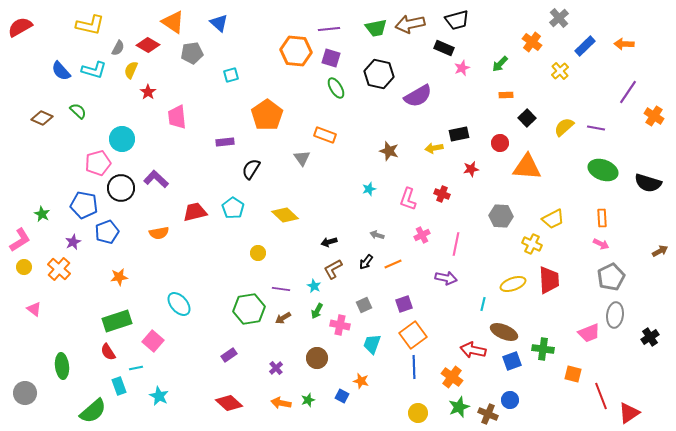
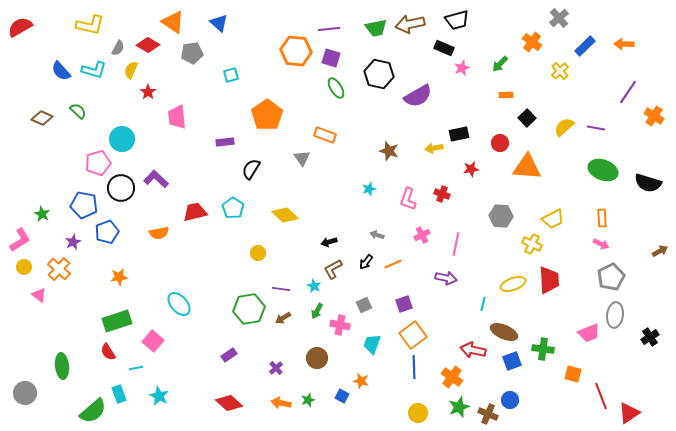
pink triangle at (34, 309): moved 5 px right, 14 px up
cyan rectangle at (119, 386): moved 8 px down
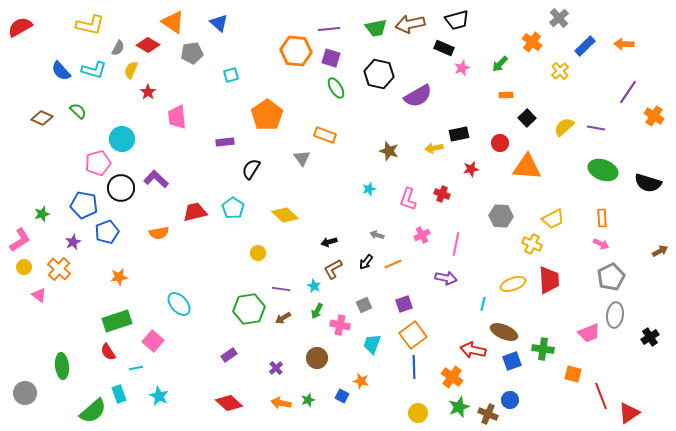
green star at (42, 214): rotated 28 degrees clockwise
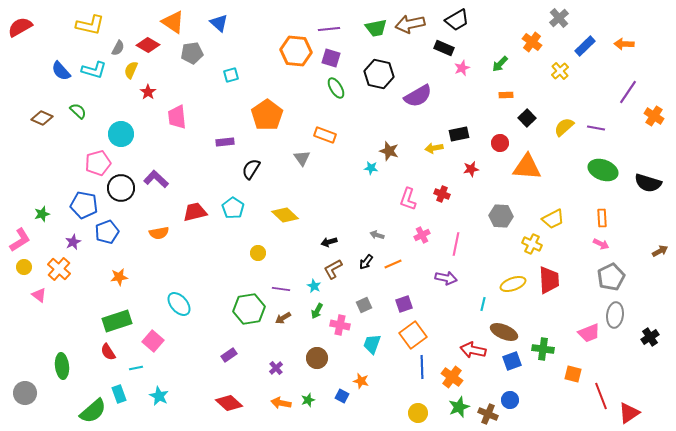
black trapezoid at (457, 20): rotated 15 degrees counterclockwise
cyan circle at (122, 139): moved 1 px left, 5 px up
cyan star at (369, 189): moved 2 px right, 21 px up; rotated 24 degrees clockwise
blue line at (414, 367): moved 8 px right
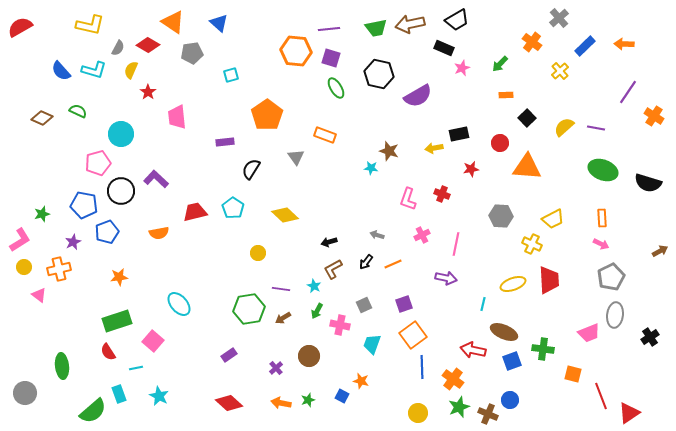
green semicircle at (78, 111): rotated 18 degrees counterclockwise
gray triangle at (302, 158): moved 6 px left, 1 px up
black circle at (121, 188): moved 3 px down
orange cross at (59, 269): rotated 35 degrees clockwise
brown circle at (317, 358): moved 8 px left, 2 px up
orange cross at (452, 377): moved 1 px right, 2 px down
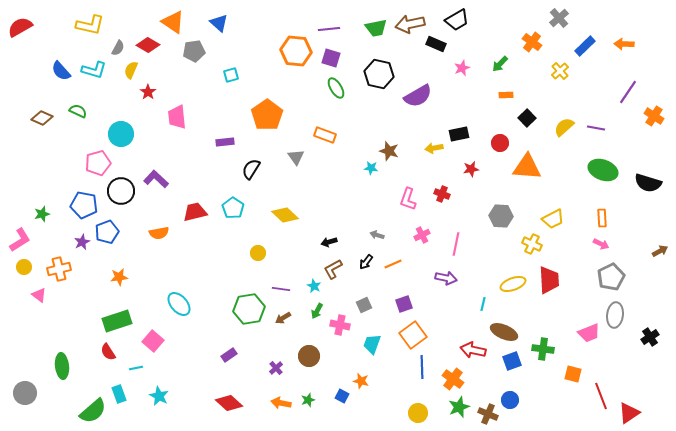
black rectangle at (444, 48): moved 8 px left, 4 px up
gray pentagon at (192, 53): moved 2 px right, 2 px up
purple star at (73, 242): moved 9 px right
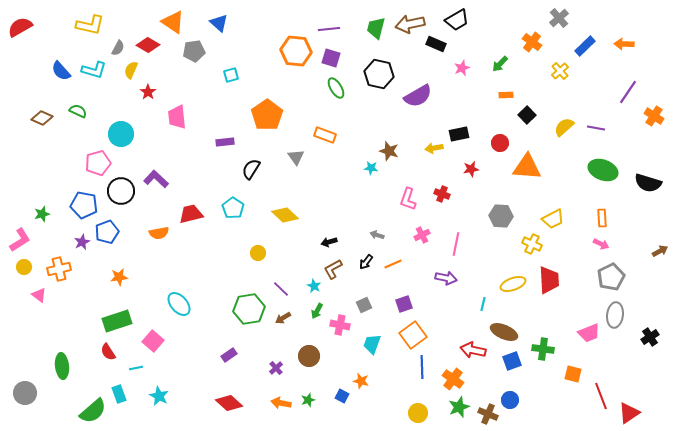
green trapezoid at (376, 28): rotated 115 degrees clockwise
black square at (527, 118): moved 3 px up
red trapezoid at (195, 212): moved 4 px left, 2 px down
purple line at (281, 289): rotated 36 degrees clockwise
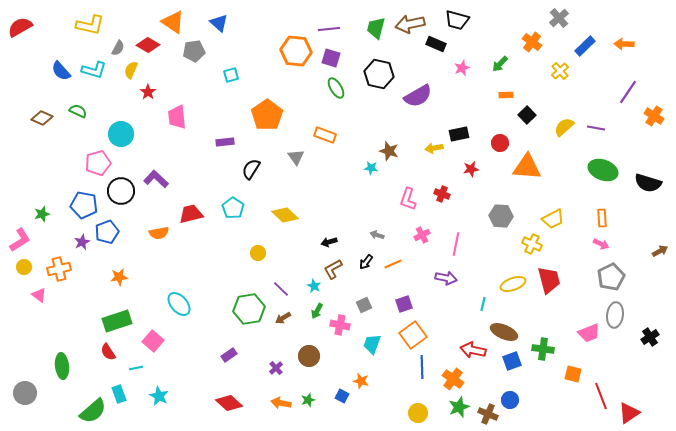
black trapezoid at (457, 20): rotated 45 degrees clockwise
red trapezoid at (549, 280): rotated 12 degrees counterclockwise
